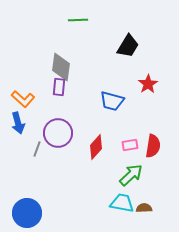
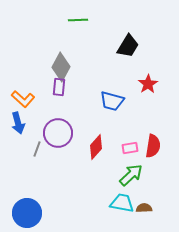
gray diamond: rotated 20 degrees clockwise
pink rectangle: moved 3 px down
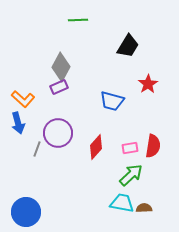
purple rectangle: rotated 60 degrees clockwise
blue circle: moved 1 px left, 1 px up
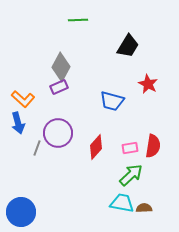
red star: rotated 12 degrees counterclockwise
gray line: moved 1 px up
blue circle: moved 5 px left
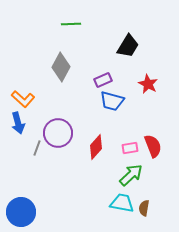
green line: moved 7 px left, 4 px down
purple rectangle: moved 44 px right, 7 px up
red semicircle: rotated 30 degrees counterclockwise
brown semicircle: rotated 77 degrees counterclockwise
